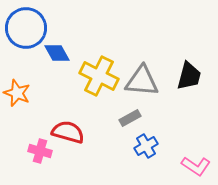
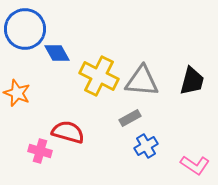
blue circle: moved 1 px left, 1 px down
black trapezoid: moved 3 px right, 5 px down
pink L-shape: moved 1 px left, 1 px up
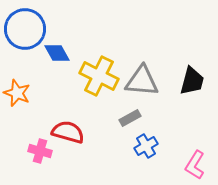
pink L-shape: rotated 88 degrees clockwise
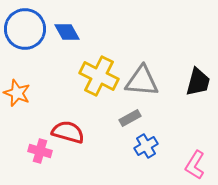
blue diamond: moved 10 px right, 21 px up
black trapezoid: moved 6 px right, 1 px down
